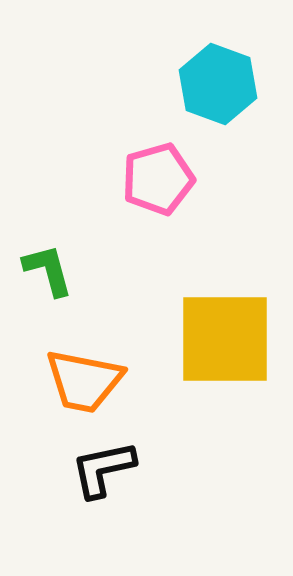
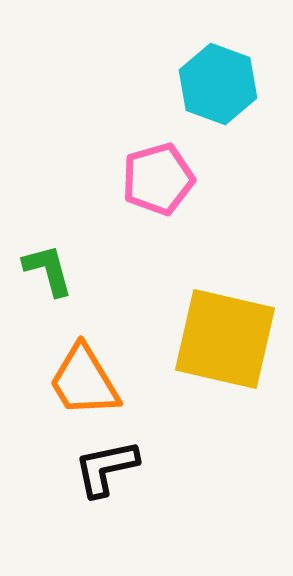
yellow square: rotated 13 degrees clockwise
orange trapezoid: rotated 48 degrees clockwise
black L-shape: moved 3 px right, 1 px up
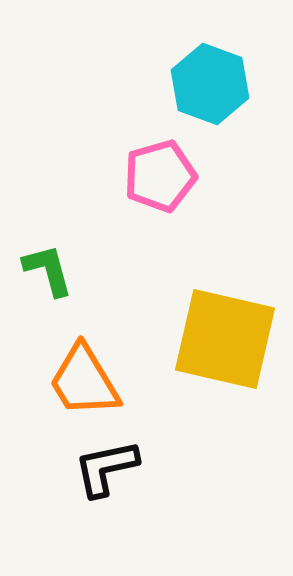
cyan hexagon: moved 8 px left
pink pentagon: moved 2 px right, 3 px up
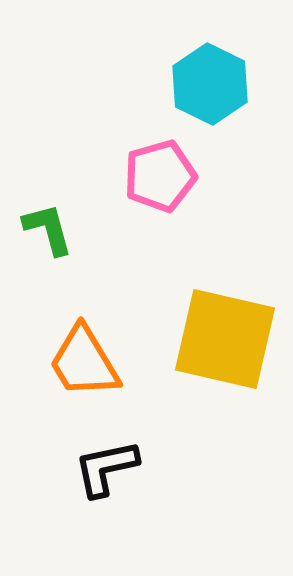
cyan hexagon: rotated 6 degrees clockwise
green L-shape: moved 41 px up
orange trapezoid: moved 19 px up
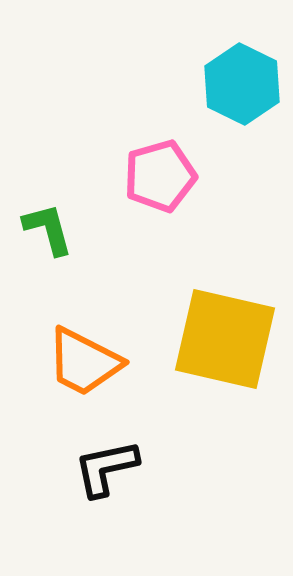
cyan hexagon: moved 32 px right
orange trapezoid: rotated 32 degrees counterclockwise
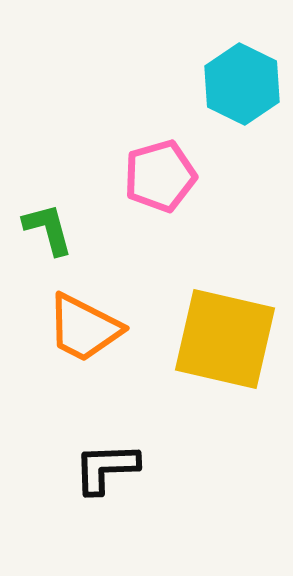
orange trapezoid: moved 34 px up
black L-shape: rotated 10 degrees clockwise
